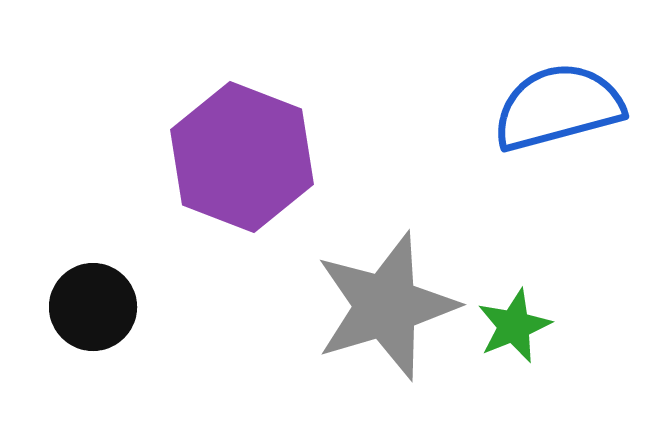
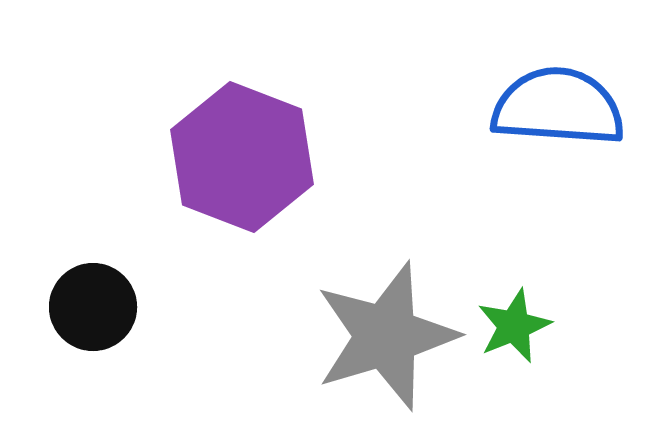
blue semicircle: rotated 19 degrees clockwise
gray star: moved 30 px down
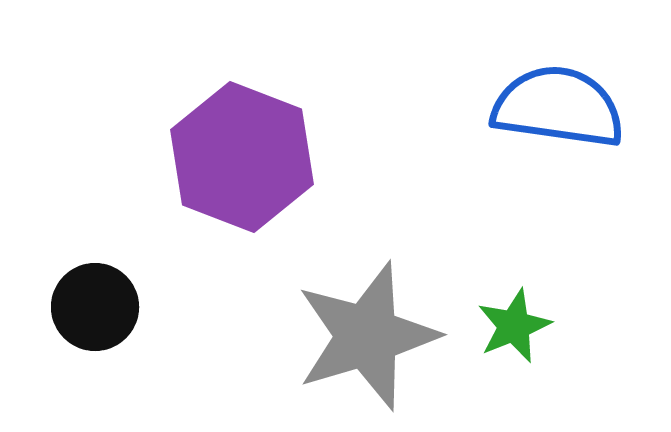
blue semicircle: rotated 4 degrees clockwise
black circle: moved 2 px right
gray star: moved 19 px left
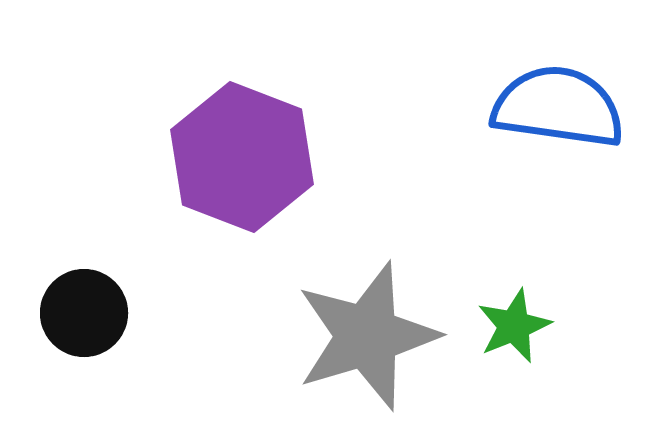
black circle: moved 11 px left, 6 px down
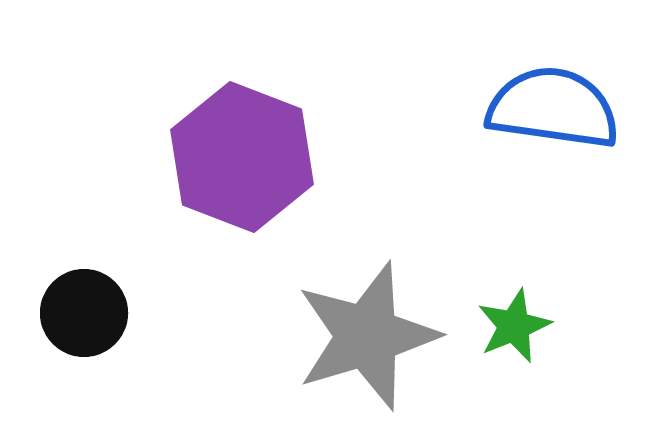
blue semicircle: moved 5 px left, 1 px down
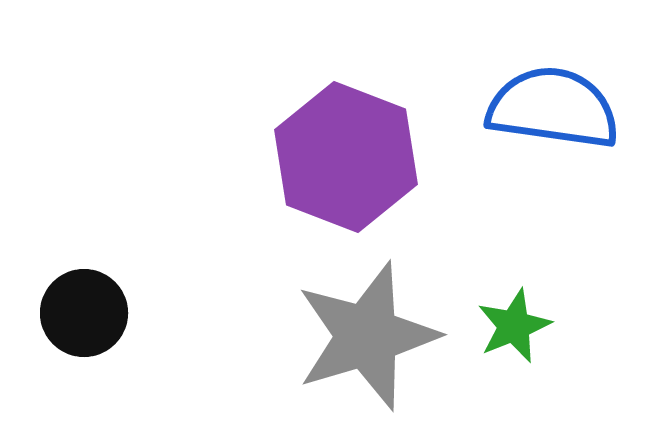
purple hexagon: moved 104 px right
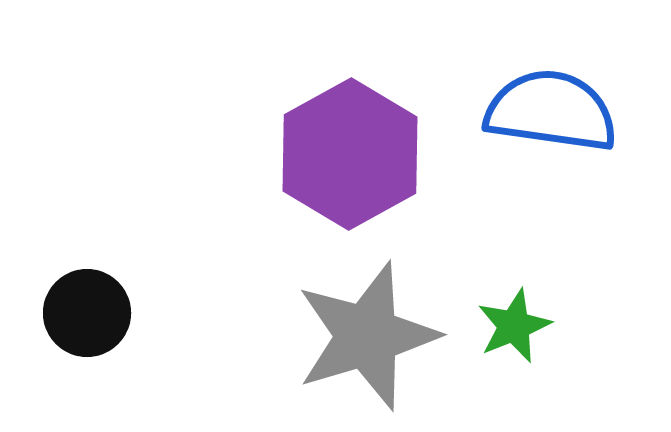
blue semicircle: moved 2 px left, 3 px down
purple hexagon: moved 4 px right, 3 px up; rotated 10 degrees clockwise
black circle: moved 3 px right
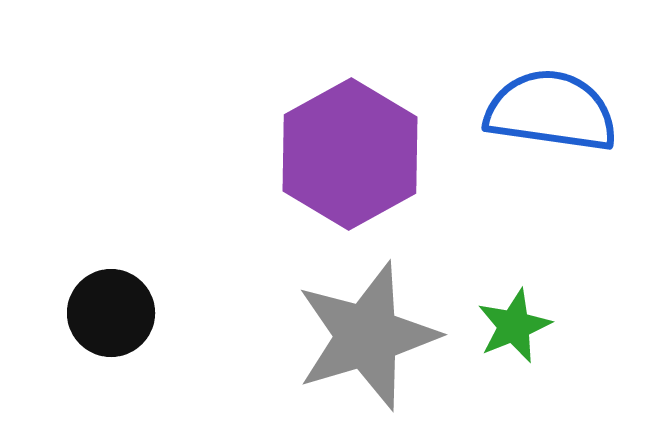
black circle: moved 24 px right
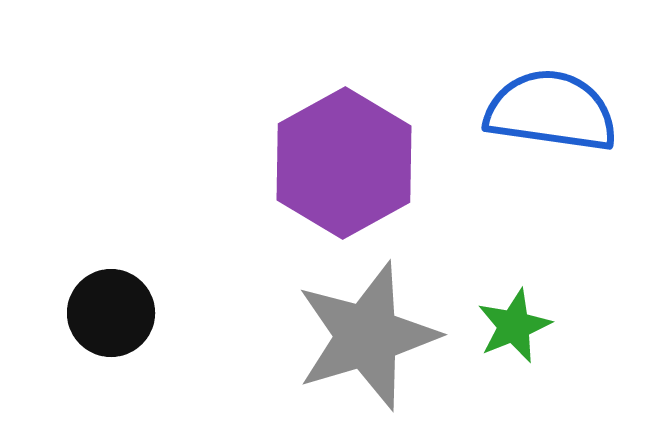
purple hexagon: moved 6 px left, 9 px down
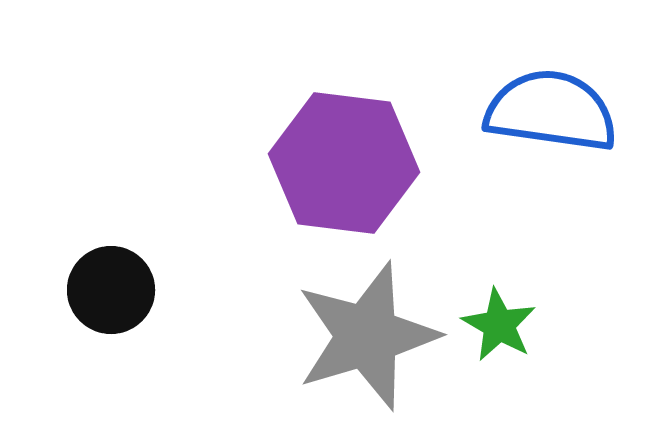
purple hexagon: rotated 24 degrees counterclockwise
black circle: moved 23 px up
green star: moved 15 px left, 1 px up; rotated 20 degrees counterclockwise
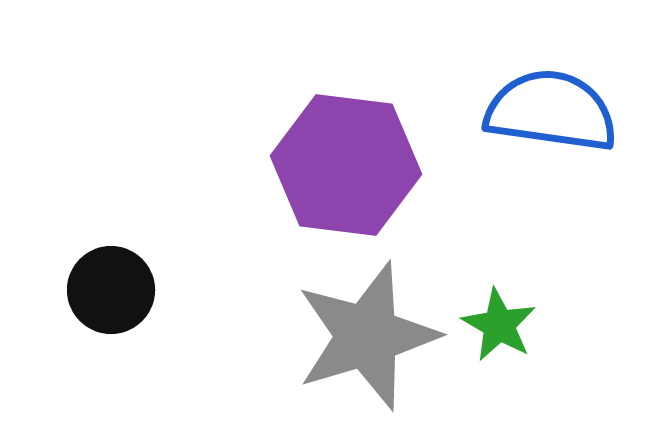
purple hexagon: moved 2 px right, 2 px down
